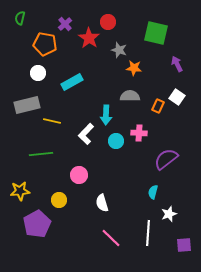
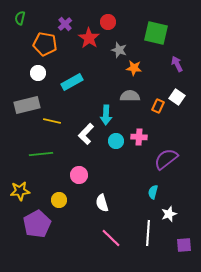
pink cross: moved 4 px down
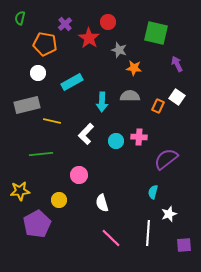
cyan arrow: moved 4 px left, 13 px up
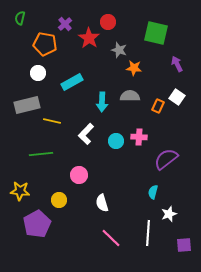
yellow star: rotated 12 degrees clockwise
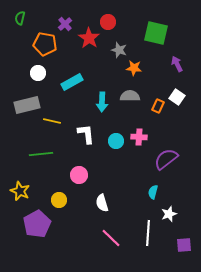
white L-shape: rotated 130 degrees clockwise
yellow star: rotated 18 degrees clockwise
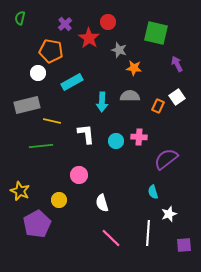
orange pentagon: moved 6 px right, 7 px down
white square: rotated 21 degrees clockwise
green line: moved 8 px up
cyan semicircle: rotated 32 degrees counterclockwise
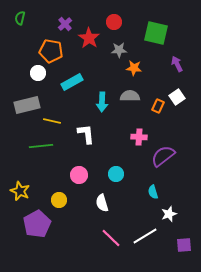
red circle: moved 6 px right
gray star: rotated 21 degrees counterclockwise
cyan circle: moved 33 px down
purple semicircle: moved 3 px left, 3 px up
white line: moved 3 px left, 3 px down; rotated 55 degrees clockwise
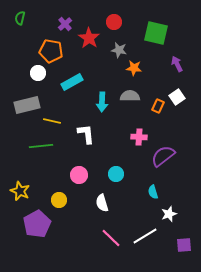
gray star: rotated 14 degrees clockwise
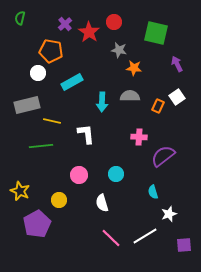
red star: moved 6 px up
